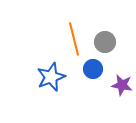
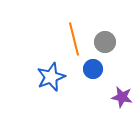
purple star: moved 12 px down
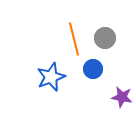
gray circle: moved 4 px up
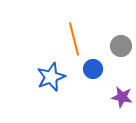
gray circle: moved 16 px right, 8 px down
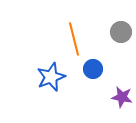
gray circle: moved 14 px up
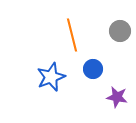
gray circle: moved 1 px left, 1 px up
orange line: moved 2 px left, 4 px up
purple star: moved 5 px left
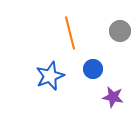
orange line: moved 2 px left, 2 px up
blue star: moved 1 px left, 1 px up
purple star: moved 4 px left
